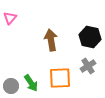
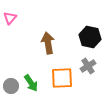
brown arrow: moved 3 px left, 3 px down
orange square: moved 2 px right
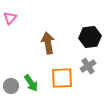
black hexagon: rotated 20 degrees counterclockwise
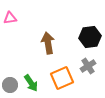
pink triangle: rotated 40 degrees clockwise
orange square: rotated 20 degrees counterclockwise
gray circle: moved 1 px left, 1 px up
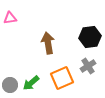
green arrow: rotated 84 degrees clockwise
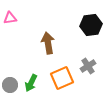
black hexagon: moved 1 px right, 12 px up
green arrow: rotated 24 degrees counterclockwise
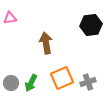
brown arrow: moved 2 px left
gray cross: moved 16 px down; rotated 14 degrees clockwise
gray circle: moved 1 px right, 2 px up
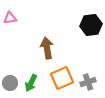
brown arrow: moved 1 px right, 5 px down
gray circle: moved 1 px left
